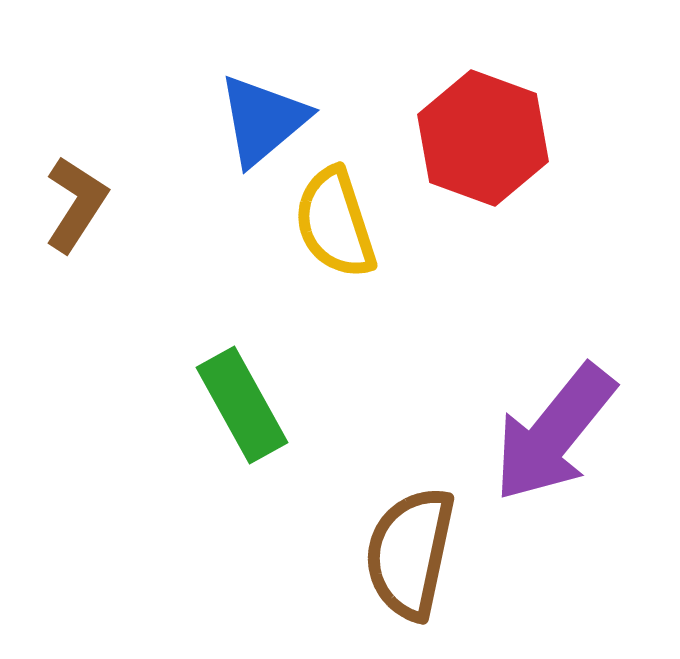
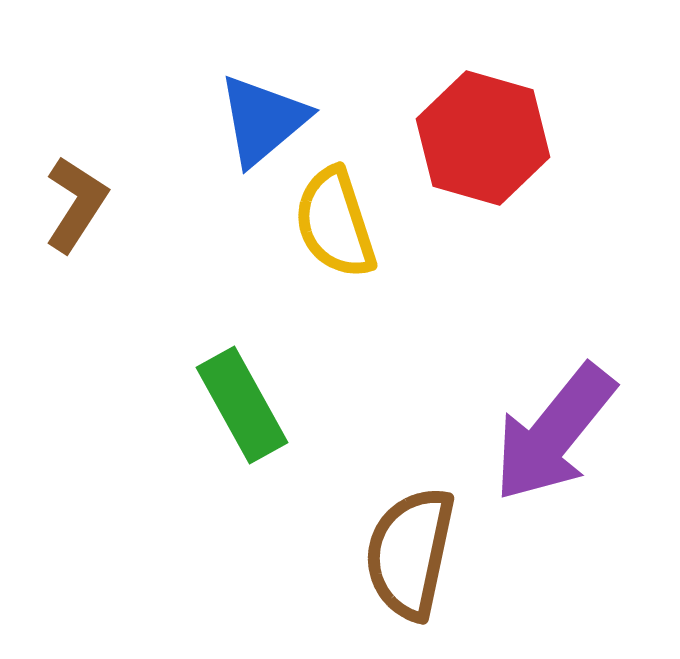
red hexagon: rotated 4 degrees counterclockwise
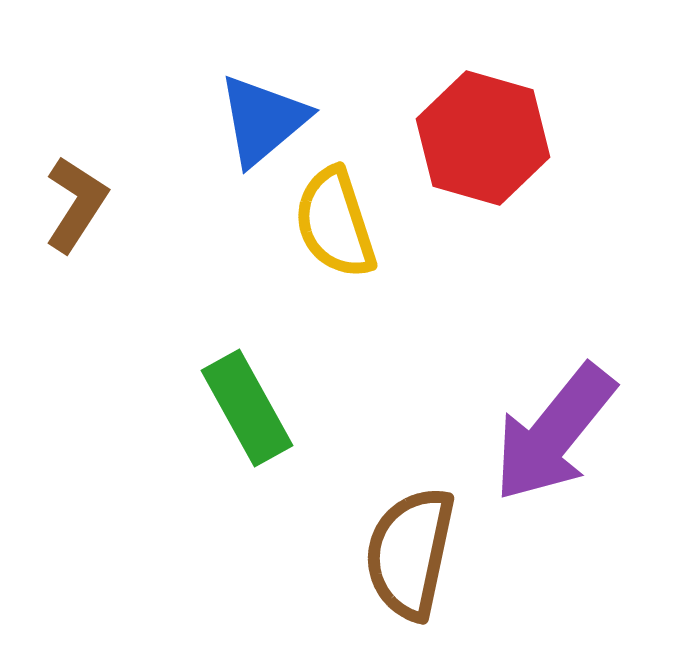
green rectangle: moved 5 px right, 3 px down
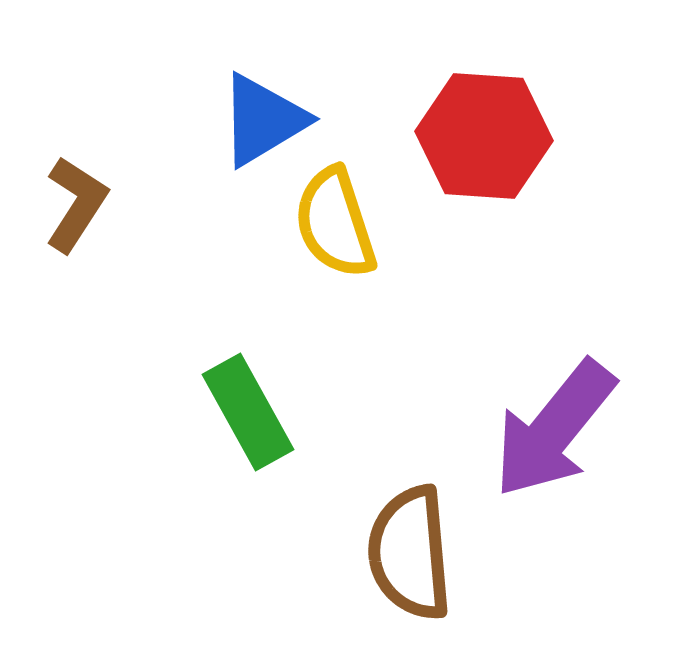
blue triangle: rotated 9 degrees clockwise
red hexagon: moved 1 px right, 2 px up; rotated 12 degrees counterclockwise
green rectangle: moved 1 px right, 4 px down
purple arrow: moved 4 px up
brown semicircle: rotated 17 degrees counterclockwise
